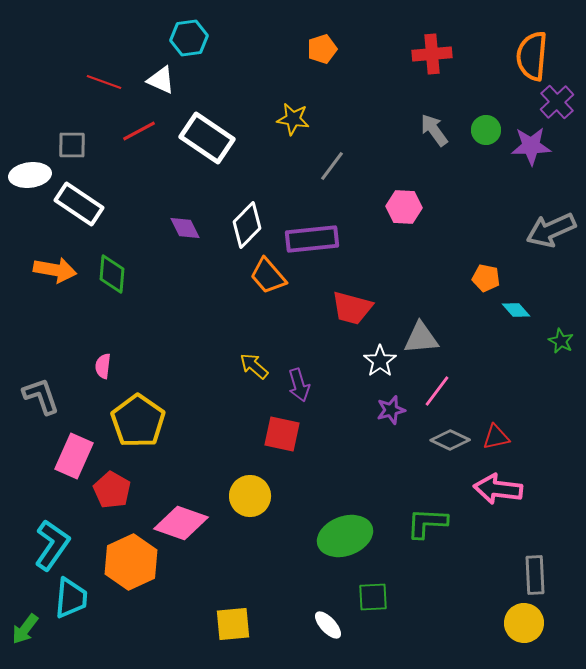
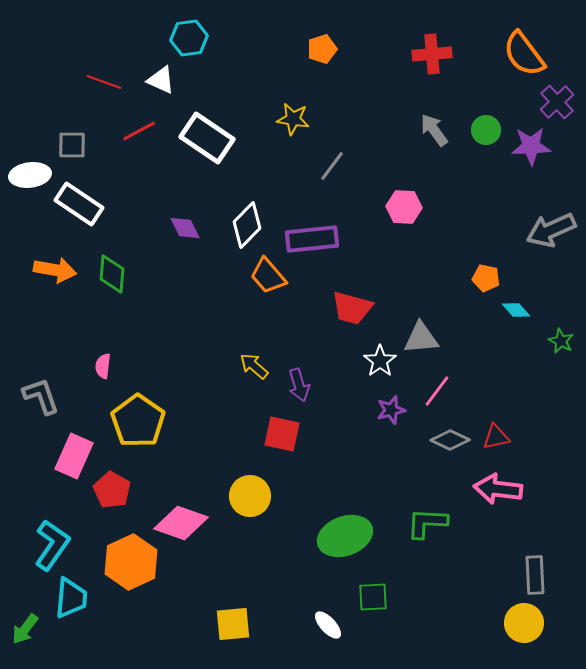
orange semicircle at (532, 56): moved 8 px left, 2 px up; rotated 42 degrees counterclockwise
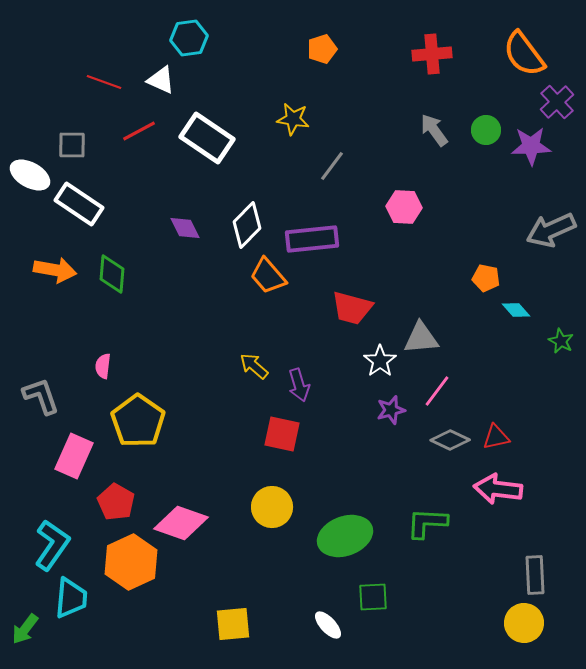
white ellipse at (30, 175): rotated 36 degrees clockwise
red pentagon at (112, 490): moved 4 px right, 12 px down
yellow circle at (250, 496): moved 22 px right, 11 px down
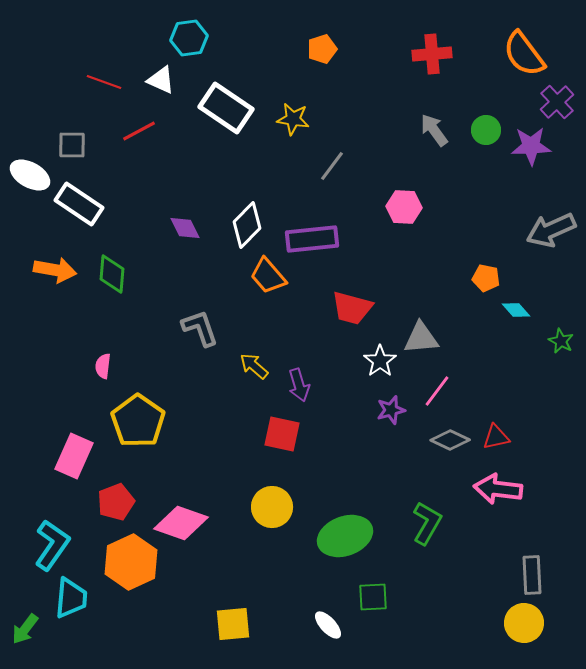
white rectangle at (207, 138): moved 19 px right, 30 px up
gray L-shape at (41, 396): moved 159 px right, 68 px up
red pentagon at (116, 502): rotated 21 degrees clockwise
green L-shape at (427, 523): rotated 117 degrees clockwise
gray rectangle at (535, 575): moved 3 px left
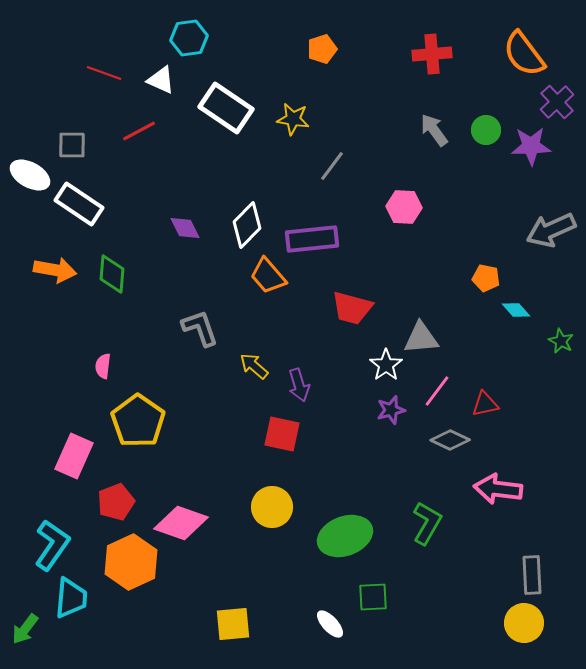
red line at (104, 82): moved 9 px up
white star at (380, 361): moved 6 px right, 4 px down
red triangle at (496, 437): moved 11 px left, 33 px up
white ellipse at (328, 625): moved 2 px right, 1 px up
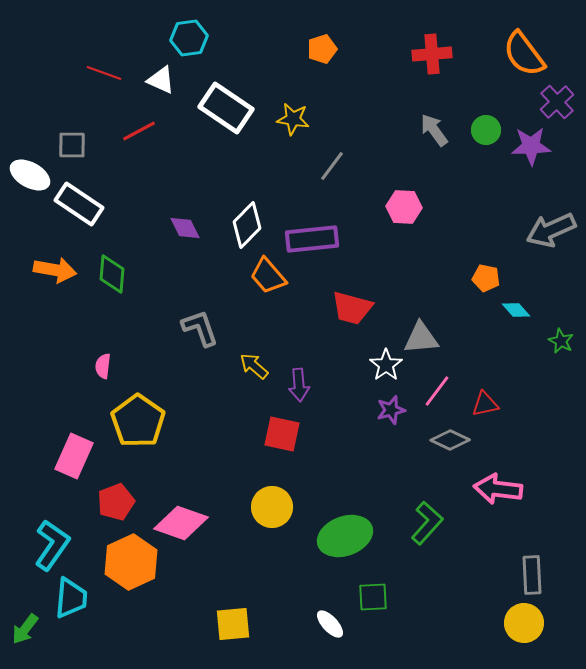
purple arrow at (299, 385): rotated 12 degrees clockwise
green L-shape at (427, 523): rotated 12 degrees clockwise
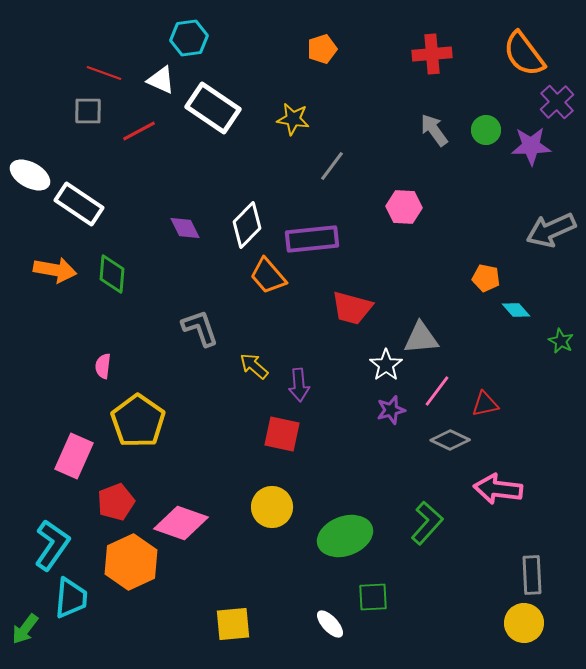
white rectangle at (226, 108): moved 13 px left
gray square at (72, 145): moved 16 px right, 34 px up
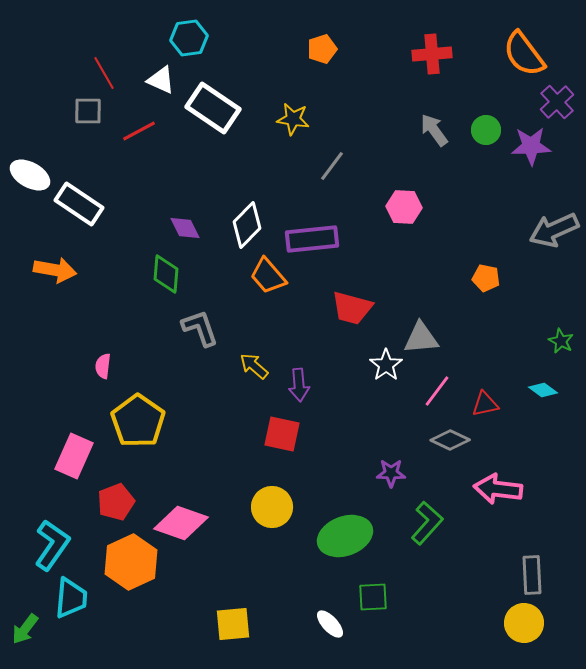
red line at (104, 73): rotated 40 degrees clockwise
gray arrow at (551, 230): moved 3 px right
green diamond at (112, 274): moved 54 px right
cyan diamond at (516, 310): moved 27 px right, 80 px down; rotated 12 degrees counterclockwise
purple star at (391, 410): moved 63 px down; rotated 16 degrees clockwise
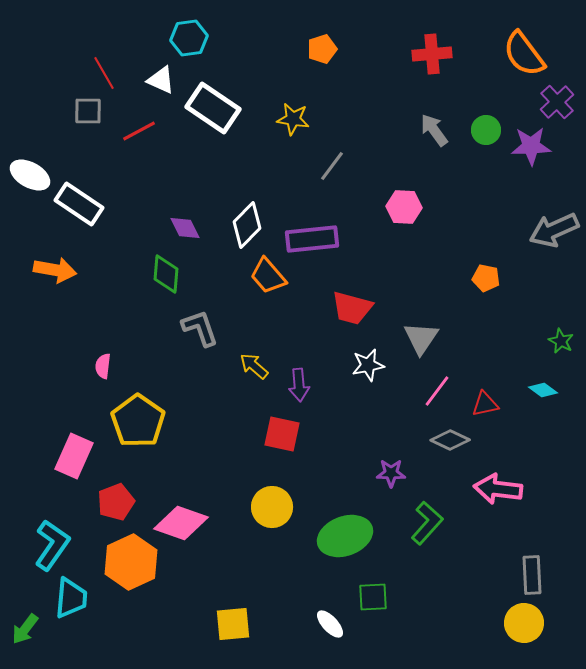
gray triangle at (421, 338): rotated 51 degrees counterclockwise
white star at (386, 365): moved 18 px left; rotated 24 degrees clockwise
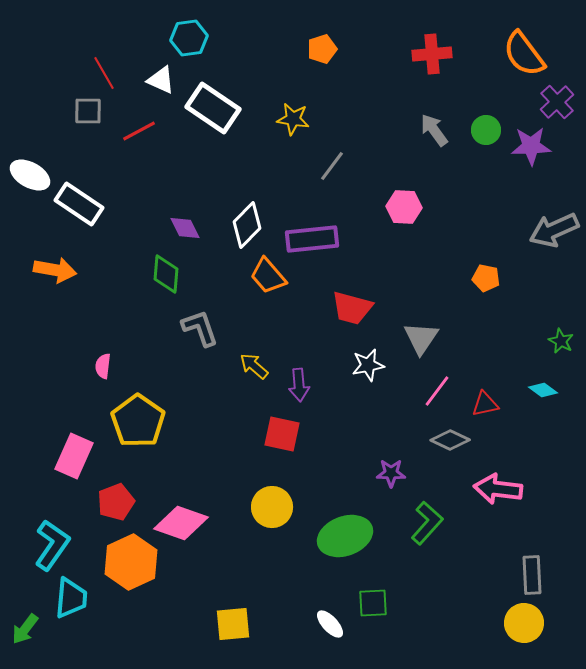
green square at (373, 597): moved 6 px down
